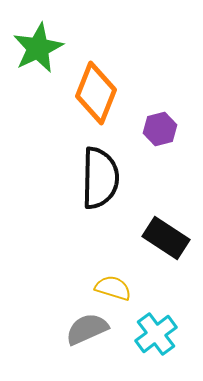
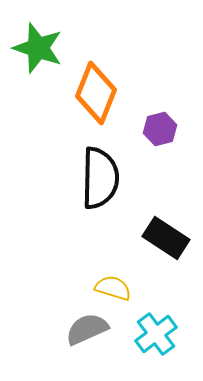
green star: rotated 27 degrees counterclockwise
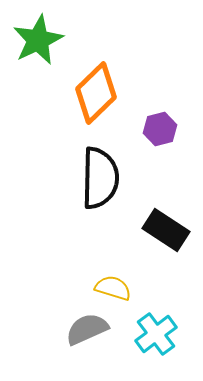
green star: moved 8 px up; rotated 27 degrees clockwise
orange diamond: rotated 24 degrees clockwise
black rectangle: moved 8 px up
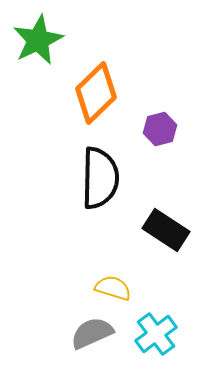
gray semicircle: moved 5 px right, 4 px down
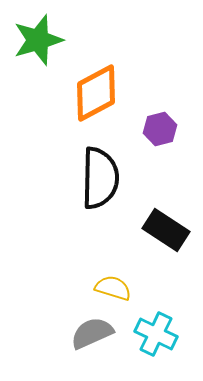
green star: rotated 9 degrees clockwise
orange diamond: rotated 16 degrees clockwise
cyan cross: rotated 27 degrees counterclockwise
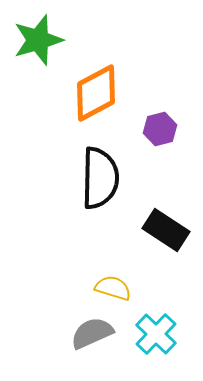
cyan cross: rotated 18 degrees clockwise
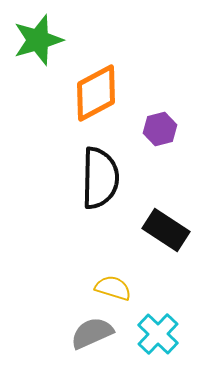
cyan cross: moved 2 px right
